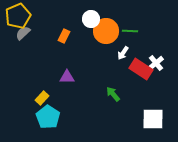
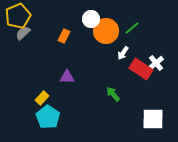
green line: moved 2 px right, 3 px up; rotated 42 degrees counterclockwise
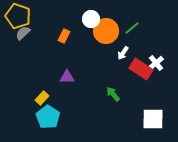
yellow pentagon: rotated 30 degrees counterclockwise
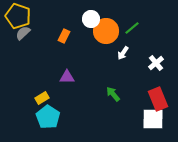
red rectangle: moved 17 px right, 30 px down; rotated 35 degrees clockwise
yellow rectangle: rotated 16 degrees clockwise
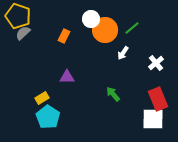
orange circle: moved 1 px left, 1 px up
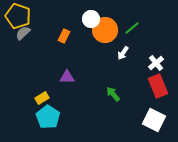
red rectangle: moved 13 px up
white square: moved 1 px right, 1 px down; rotated 25 degrees clockwise
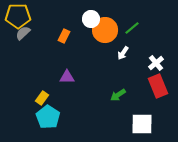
yellow pentagon: rotated 20 degrees counterclockwise
green arrow: moved 5 px right, 1 px down; rotated 84 degrees counterclockwise
yellow rectangle: rotated 24 degrees counterclockwise
white square: moved 12 px left, 4 px down; rotated 25 degrees counterclockwise
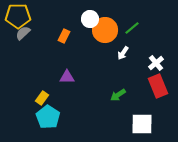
white circle: moved 1 px left
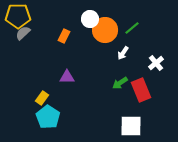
red rectangle: moved 17 px left, 4 px down
green arrow: moved 2 px right, 12 px up
white square: moved 11 px left, 2 px down
